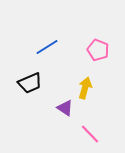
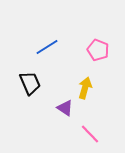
black trapezoid: rotated 90 degrees counterclockwise
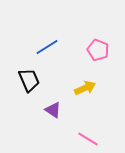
black trapezoid: moved 1 px left, 3 px up
yellow arrow: rotated 50 degrees clockwise
purple triangle: moved 12 px left, 2 px down
pink line: moved 2 px left, 5 px down; rotated 15 degrees counterclockwise
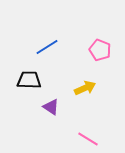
pink pentagon: moved 2 px right
black trapezoid: rotated 65 degrees counterclockwise
purple triangle: moved 2 px left, 3 px up
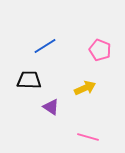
blue line: moved 2 px left, 1 px up
pink line: moved 2 px up; rotated 15 degrees counterclockwise
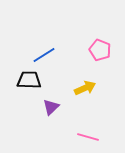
blue line: moved 1 px left, 9 px down
purple triangle: rotated 42 degrees clockwise
